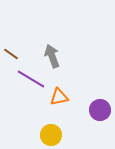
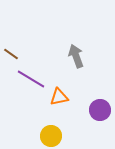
gray arrow: moved 24 px right
yellow circle: moved 1 px down
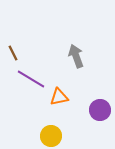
brown line: moved 2 px right, 1 px up; rotated 28 degrees clockwise
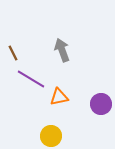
gray arrow: moved 14 px left, 6 px up
purple circle: moved 1 px right, 6 px up
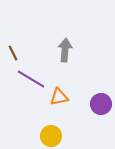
gray arrow: moved 3 px right; rotated 25 degrees clockwise
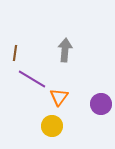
brown line: moved 2 px right; rotated 35 degrees clockwise
purple line: moved 1 px right
orange triangle: rotated 42 degrees counterclockwise
yellow circle: moved 1 px right, 10 px up
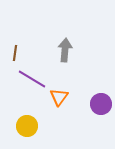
yellow circle: moved 25 px left
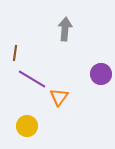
gray arrow: moved 21 px up
purple circle: moved 30 px up
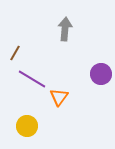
brown line: rotated 21 degrees clockwise
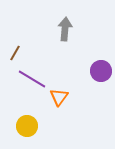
purple circle: moved 3 px up
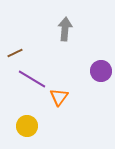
brown line: rotated 35 degrees clockwise
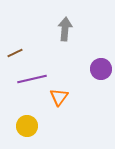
purple circle: moved 2 px up
purple line: rotated 44 degrees counterclockwise
